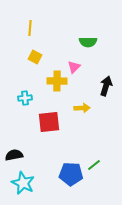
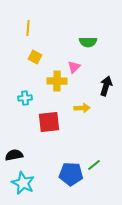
yellow line: moved 2 px left
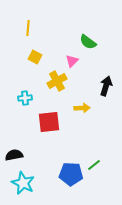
green semicircle: rotated 36 degrees clockwise
pink triangle: moved 2 px left, 6 px up
yellow cross: rotated 30 degrees counterclockwise
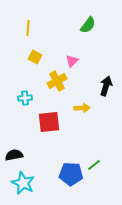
green semicircle: moved 17 px up; rotated 90 degrees counterclockwise
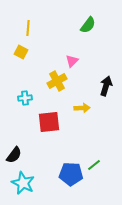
yellow square: moved 14 px left, 5 px up
black semicircle: rotated 138 degrees clockwise
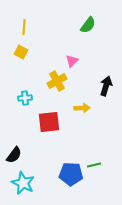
yellow line: moved 4 px left, 1 px up
green line: rotated 24 degrees clockwise
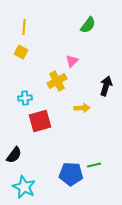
red square: moved 9 px left, 1 px up; rotated 10 degrees counterclockwise
cyan star: moved 1 px right, 4 px down
